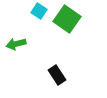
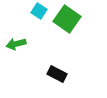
black rectangle: moved 1 px up; rotated 30 degrees counterclockwise
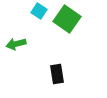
black rectangle: rotated 54 degrees clockwise
